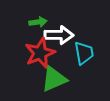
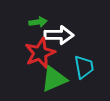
cyan trapezoid: moved 14 px down
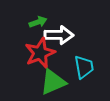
green arrow: rotated 12 degrees counterclockwise
green triangle: moved 1 px left, 3 px down
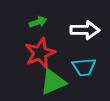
white arrow: moved 26 px right, 5 px up
cyan trapezoid: rotated 95 degrees clockwise
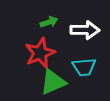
green arrow: moved 11 px right
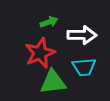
white arrow: moved 3 px left, 5 px down
green triangle: rotated 16 degrees clockwise
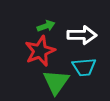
green arrow: moved 3 px left, 4 px down
red star: moved 2 px up
green triangle: moved 3 px right; rotated 48 degrees counterclockwise
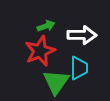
cyan trapezoid: moved 5 px left, 1 px down; rotated 85 degrees counterclockwise
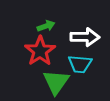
white arrow: moved 3 px right, 2 px down
red star: rotated 12 degrees counterclockwise
cyan trapezoid: moved 1 px right, 4 px up; rotated 95 degrees clockwise
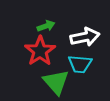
white arrow: rotated 12 degrees counterclockwise
green triangle: rotated 16 degrees counterclockwise
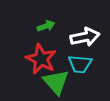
red star: moved 1 px right, 8 px down; rotated 12 degrees counterclockwise
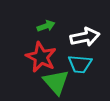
red star: moved 2 px up
